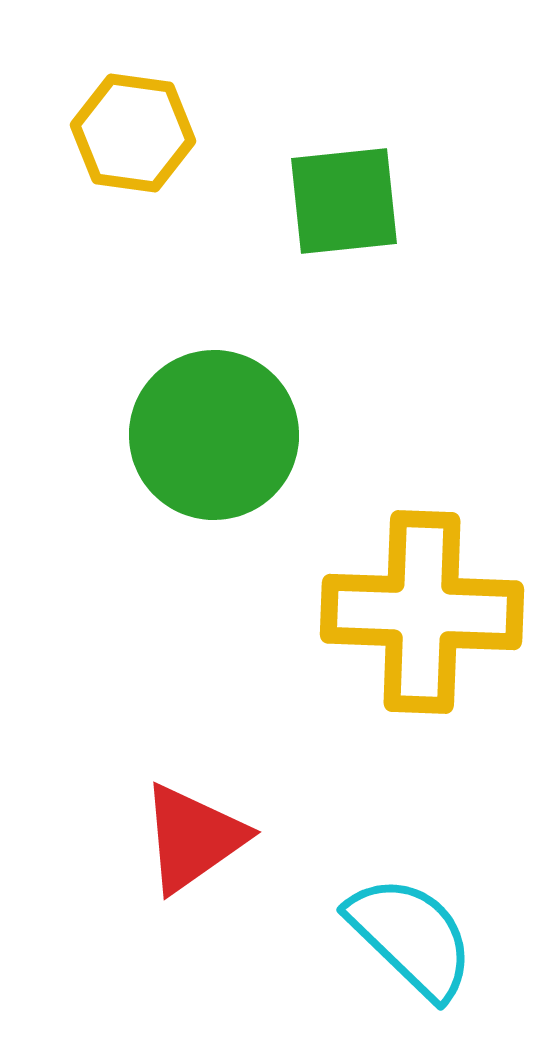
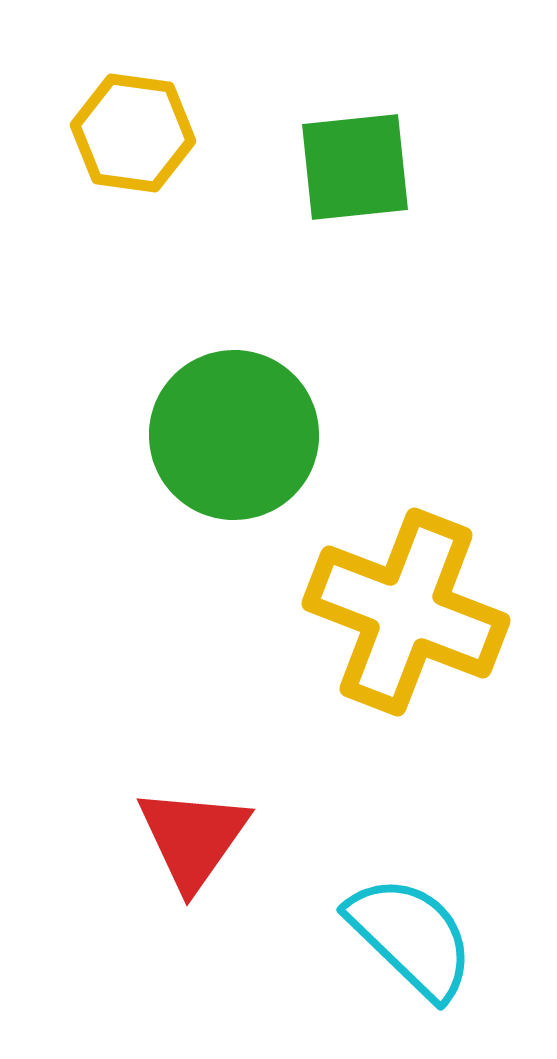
green square: moved 11 px right, 34 px up
green circle: moved 20 px right
yellow cross: moved 16 px left; rotated 19 degrees clockwise
red triangle: rotated 20 degrees counterclockwise
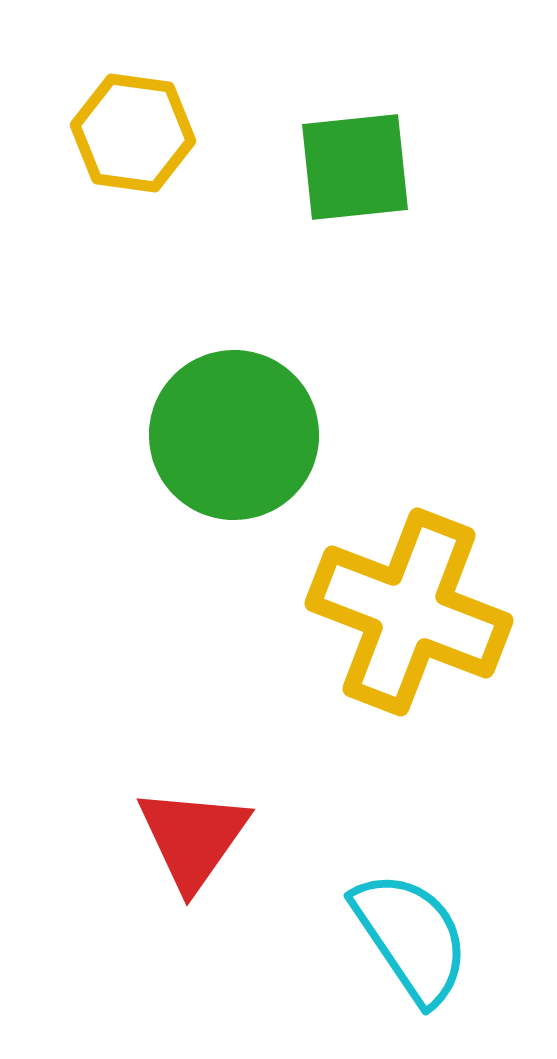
yellow cross: moved 3 px right
cyan semicircle: rotated 12 degrees clockwise
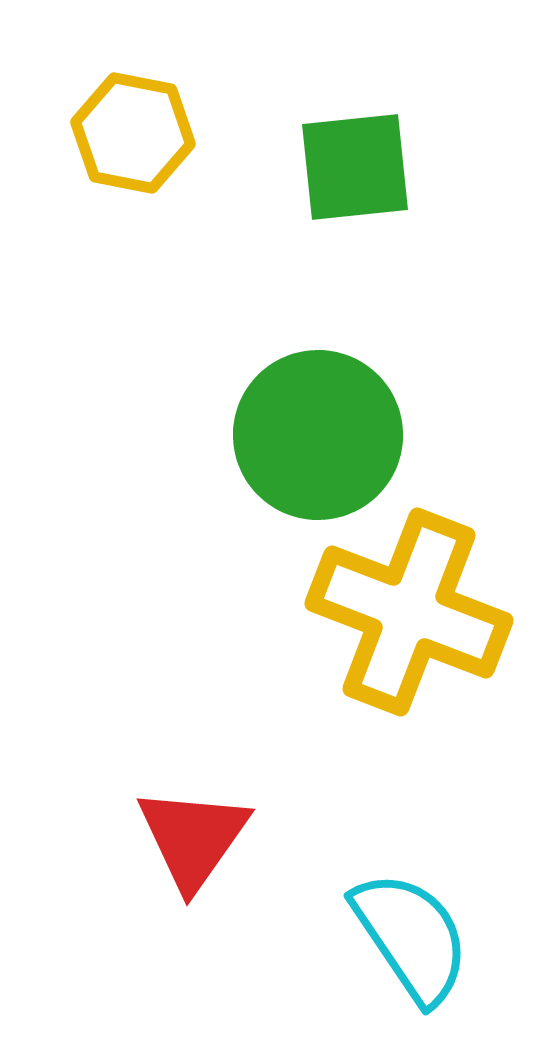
yellow hexagon: rotated 3 degrees clockwise
green circle: moved 84 px right
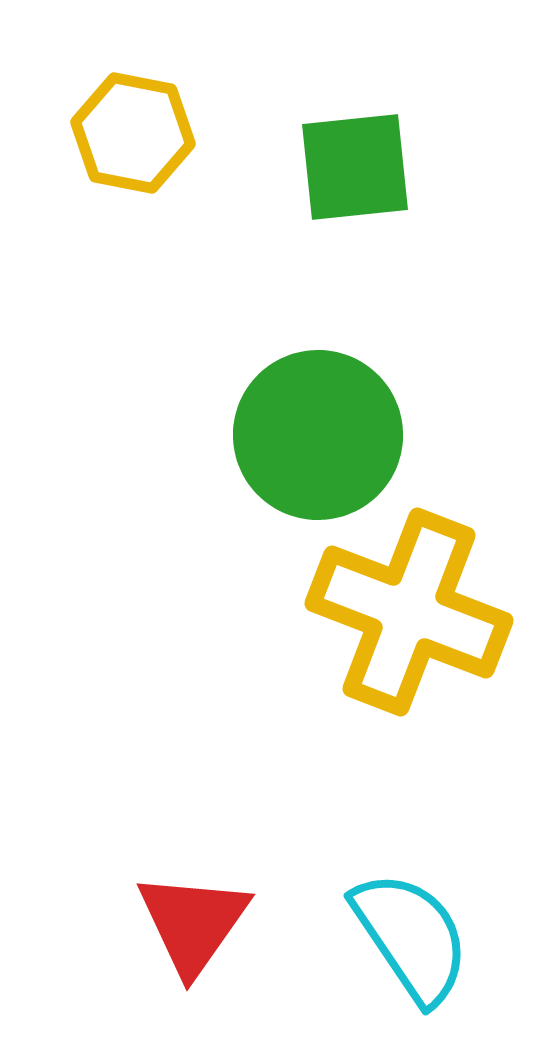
red triangle: moved 85 px down
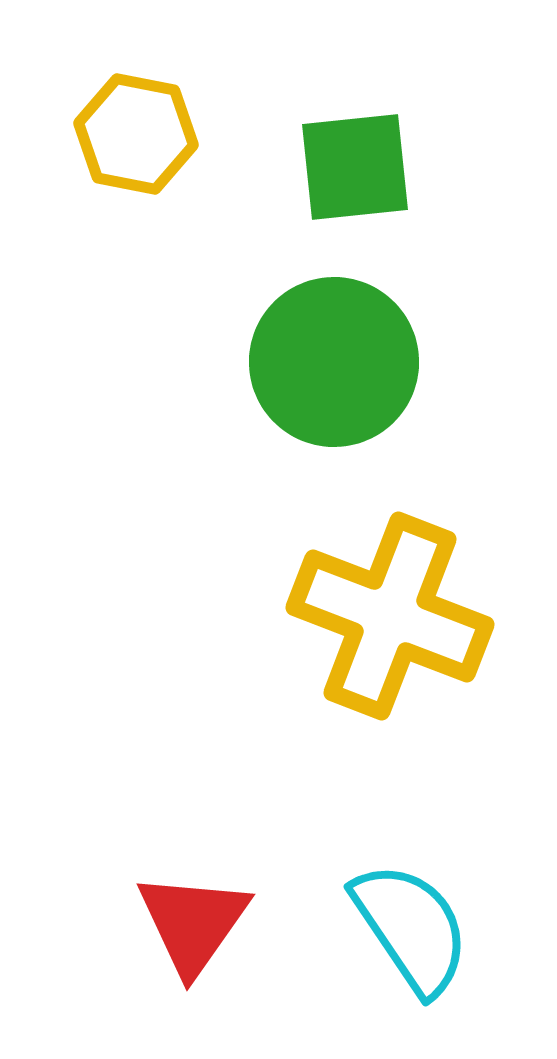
yellow hexagon: moved 3 px right, 1 px down
green circle: moved 16 px right, 73 px up
yellow cross: moved 19 px left, 4 px down
cyan semicircle: moved 9 px up
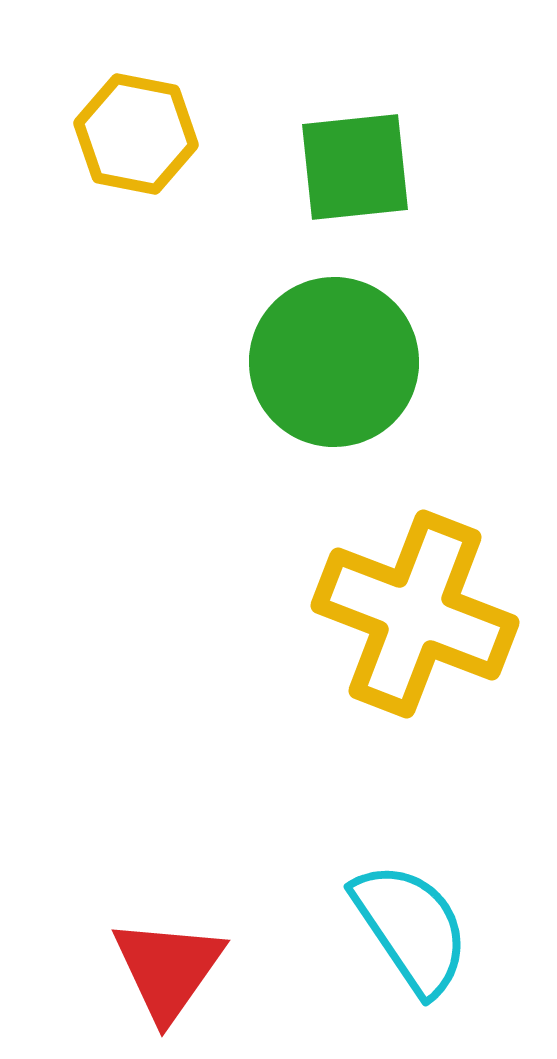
yellow cross: moved 25 px right, 2 px up
red triangle: moved 25 px left, 46 px down
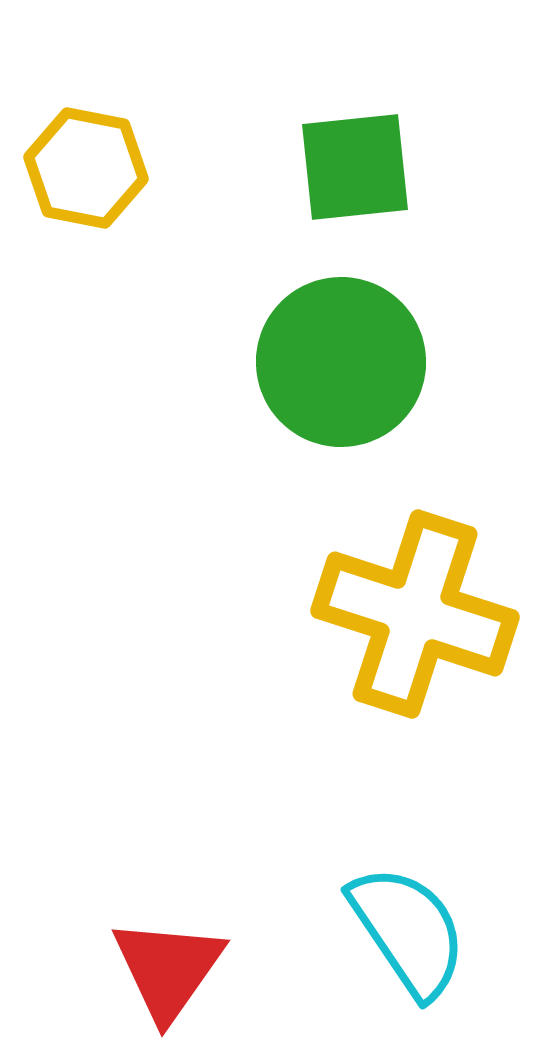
yellow hexagon: moved 50 px left, 34 px down
green circle: moved 7 px right
yellow cross: rotated 3 degrees counterclockwise
cyan semicircle: moved 3 px left, 3 px down
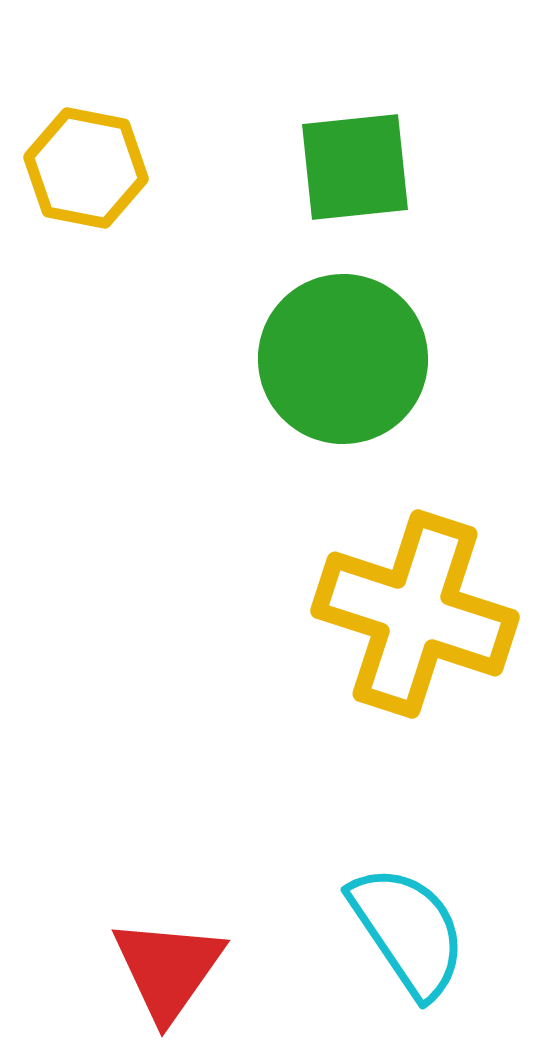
green circle: moved 2 px right, 3 px up
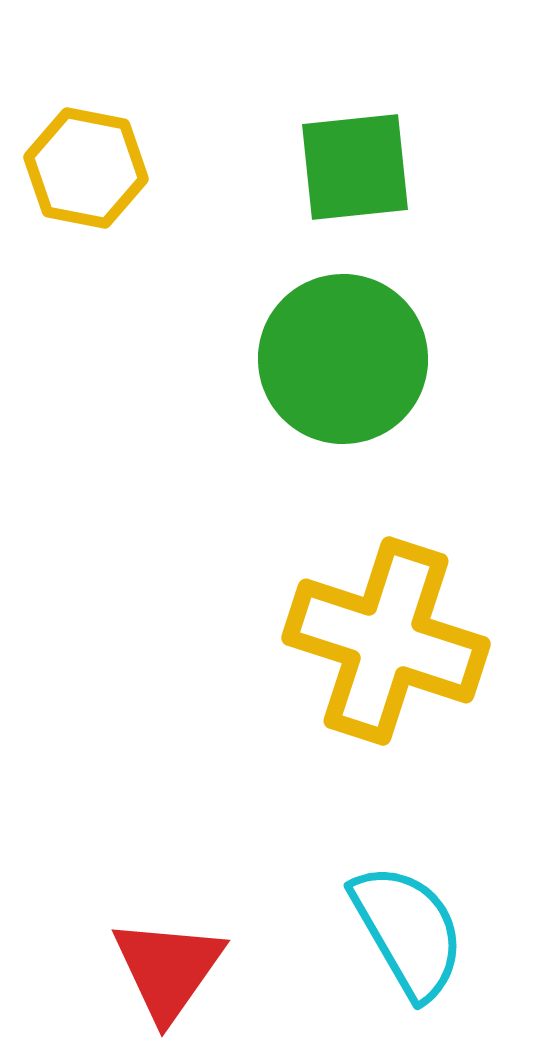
yellow cross: moved 29 px left, 27 px down
cyan semicircle: rotated 4 degrees clockwise
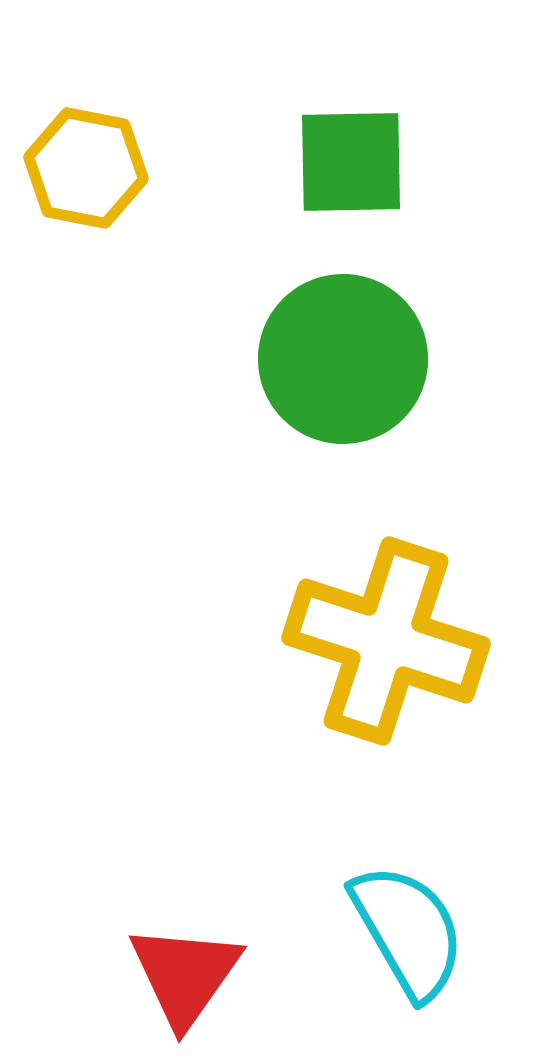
green square: moved 4 px left, 5 px up; rotated 5 degrees clockwise
red triangle: moved 17 px right, 6 px down
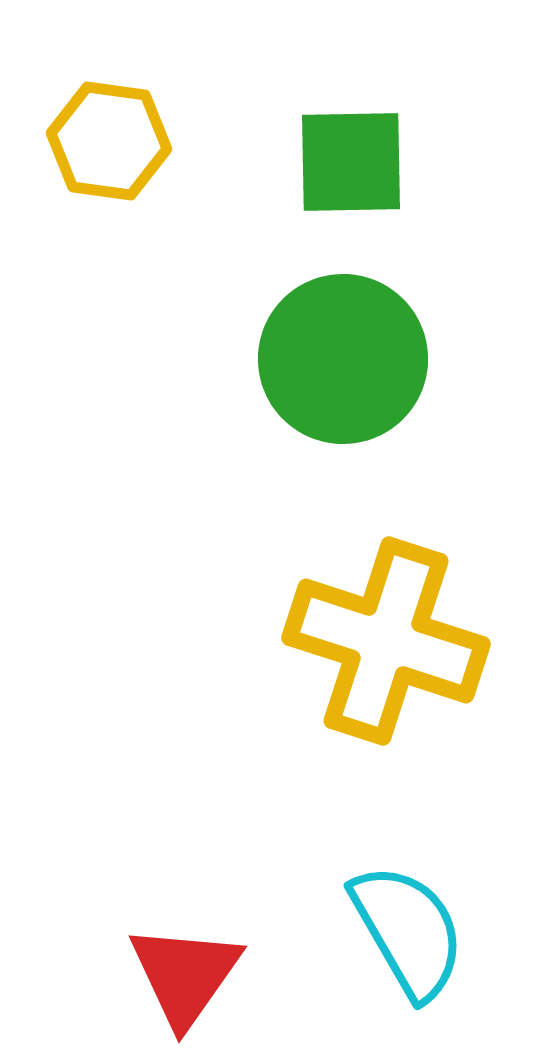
yellow hexagon: moved 23 px right, 27 px up; rotated 3 degrees counterclockwise
